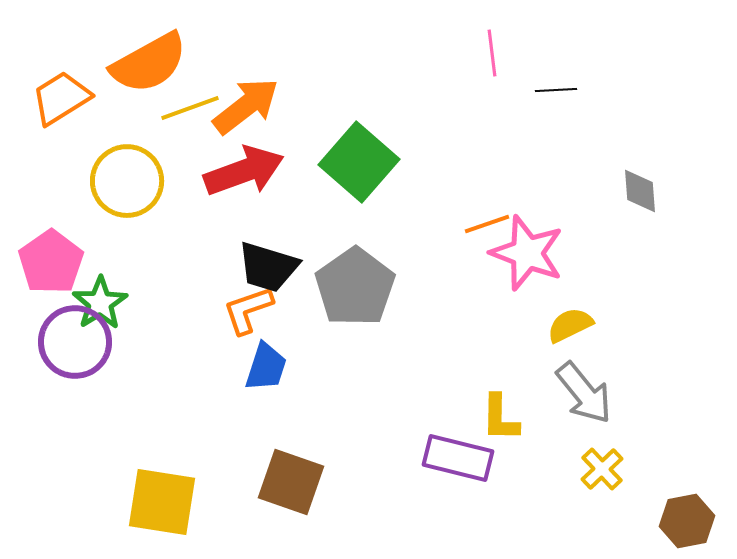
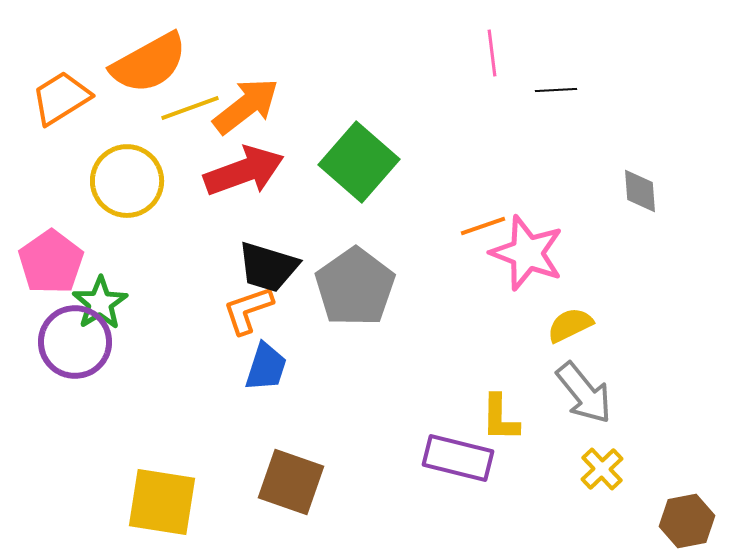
orange line: moved 4 px left, 2 px down
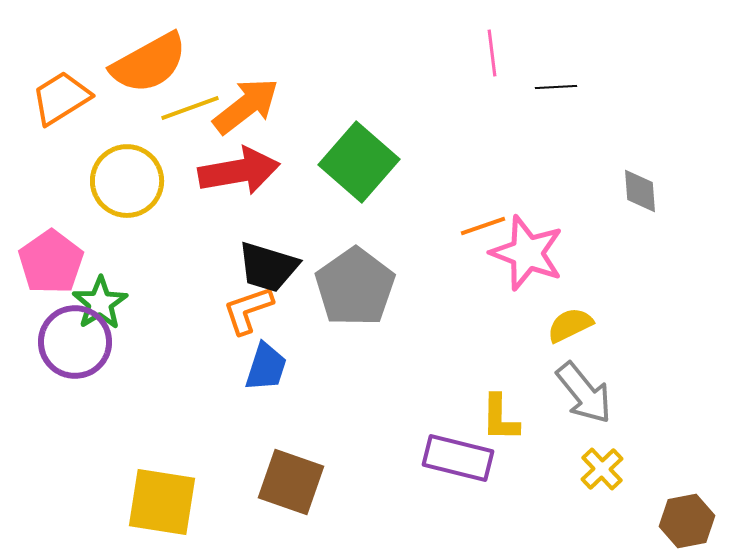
black line: moved 3 px up
red arrow: moved 5 px left; rotated 10 degrees clockwise
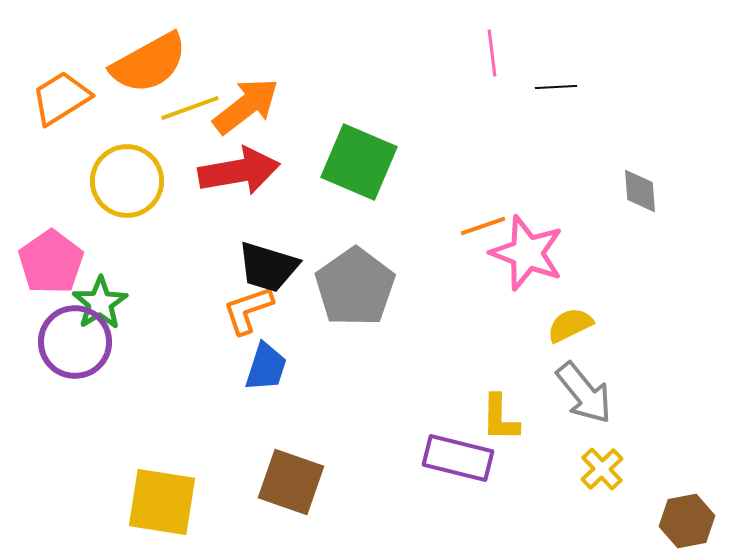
green square: rotated 18 degrees counterclockwise
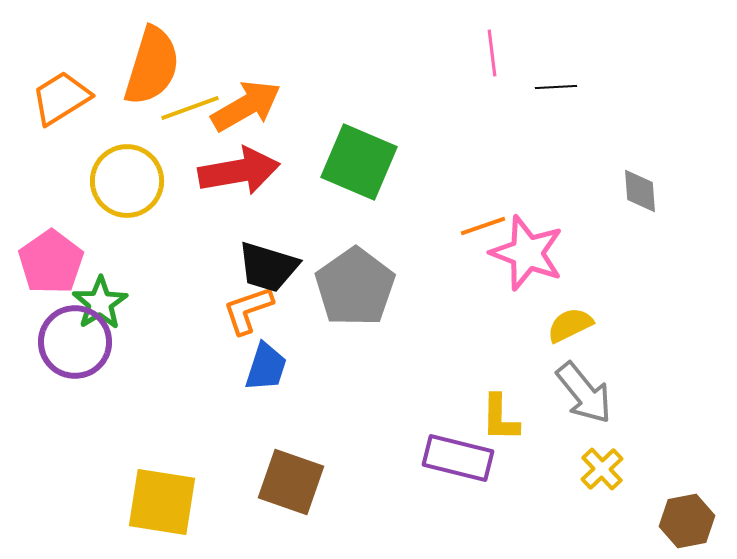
orange semicircle: moved 3 px right, 3 px down; rotated 44 degrees counterclockwise
orange arrow: rotated 8 degrees clockwise
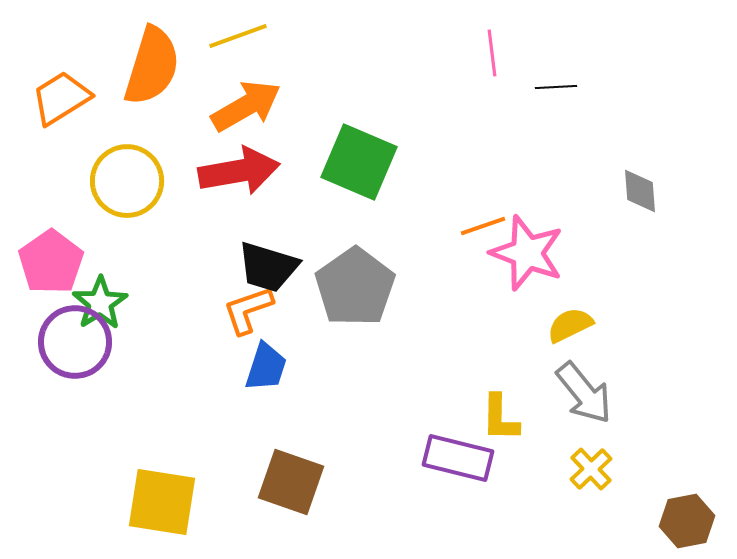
yellow line: moved 48 px right, 72 px up
yellow cross: moved 11 px left
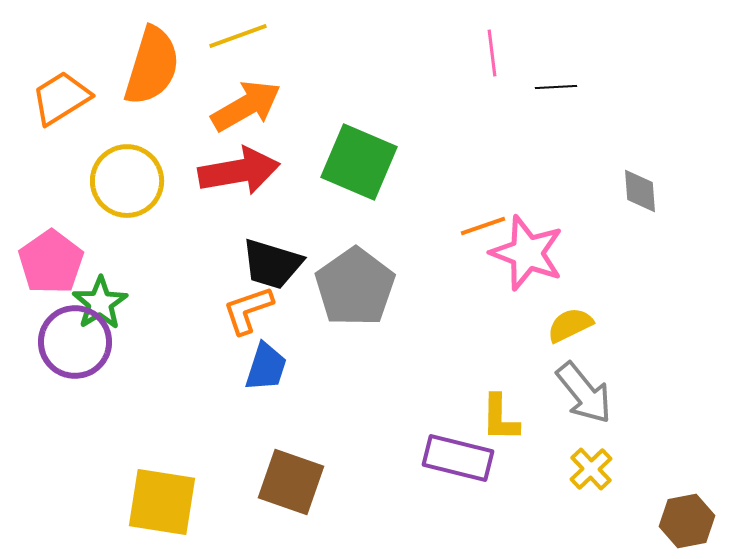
black trapezoid: moved 4 px right, 3 px up
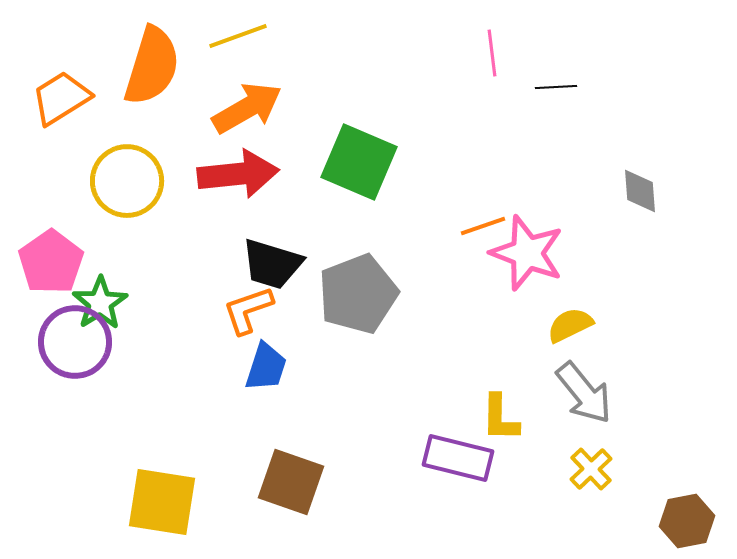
orange arrow: moved 1 px right, 2 px down
red arrow: moved 1 px left, 3 px down; rotated 4 degrees clockwise
gray pentagon: moved 3 px right, 7 px down; rotated 14 degrees clockwise
